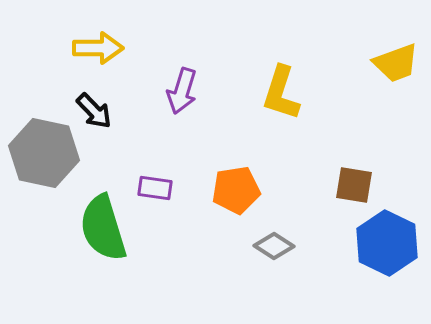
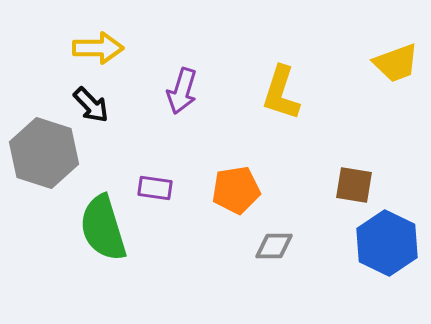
black arrow: moved 3 px left, 6 px up
gray hexagon: rotated 6 degrees clockwise
gray diamond: rotated 33 degrees counterclockwise
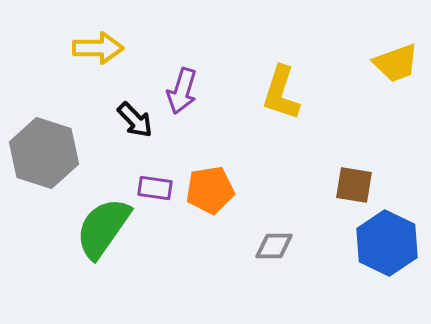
black arrow: moved 44 px right, 15 px down
orange pentagon: moved 26 px left
green semicircle: rotated 52 degrees clockwise
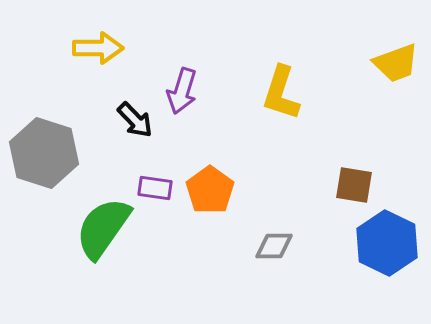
orange pentagon: rotated 27 degrees counterclockwise
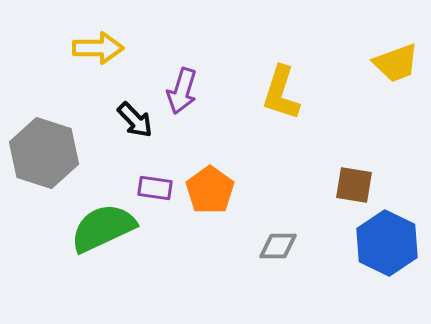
green semicircle: rotated 30 degrees clockwise
gray diamond: moved 4 px right
